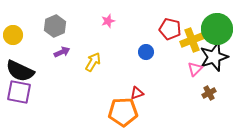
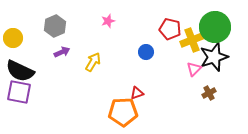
green circle: moved 2 px left, 2 px up
yellow circle: moved 3 px down
pink triangle: moved 1 px left
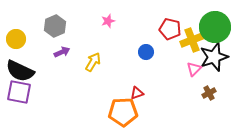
yellow circle: moved 3 px right, 1 px down
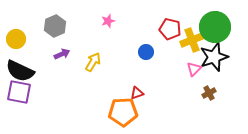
purple arrow: moved 2 px down
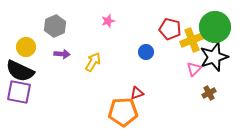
yellow circle: moved 10 px right, 8 px down
purple arrow: rotated 28 degrees clockwise
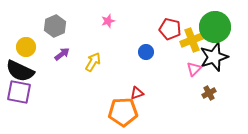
purple arrow: rotated 42 degrees counterclockwise
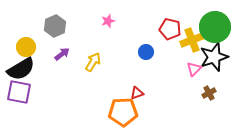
black semicircle: moved 1 px right, 2 px up; rotated 56 degrees counterclockwise
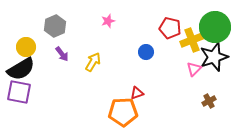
red pentagon: moved 1 px up
purple arrow: rotated 91 degrees clockwise
brown cross: moved 8 px down
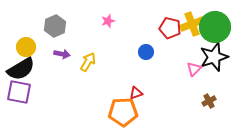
yellow cross: moved 16 px up
purple arrow: rotated 42 degrees counterclockwise
yellow arrow: moved 5 px left
red triangle: moved 1 px left
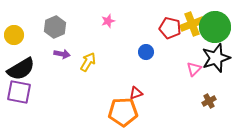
gray hexagon: moved 1 px down
yellow circle: moved 12 px left, 12 px up
black star: moved 2 px right, 1 px down
